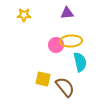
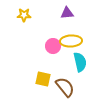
pink circle: moved 3 px left, 1 px down
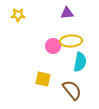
yellow star: moved 6 px left
cyan semicircle: rotated 24 degrees clockwise
brown semicircle: moved 7 px right, 3 px down
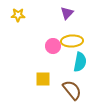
purple triangle: rotated 40 degrees counterclockwise
yellow ellipse: moved 1 px right
yellow square: rotated 14 degrees counterclockwise
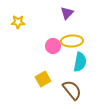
yellow star: moved 7 px down
yellow square: rotated 28 degrees counterclockwise
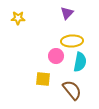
yellow star: moved 4 px up
pink circle: moved 3 px right, 10 px down
yellow square: rotated 35 degrees clockwise
